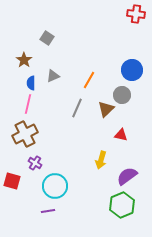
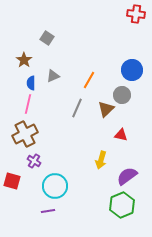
purple cross: moved 1 px left, 2 px up
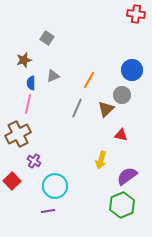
brown star: rotated 21 degrees clockwise
brown cross: moved 7 px left
red square: rotated 30 degrees clockwise
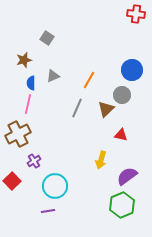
purple cross: rotated 24 degrees clockwise
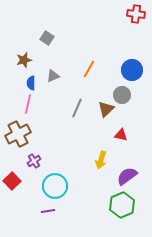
orange line: moved 11 px up
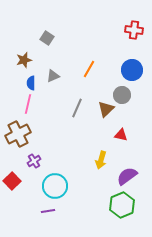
red cross: moved 2 px left, 16 px down
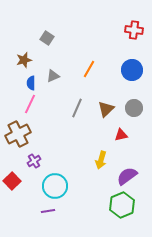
gray circle: moved 12 px right, 13 px down
pink line: moved 2 px right; rotated 12 degrees clockwise
red triangle: rotated 24 degrees counterclockwise
